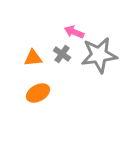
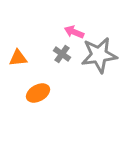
orange triangle: moved 15 px left
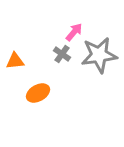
pink arrow: rotated 108 degrees clockwise
orange triangle: moved 3 px left, 3 px down
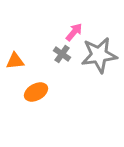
orange ellipse: moved 2 px left, 1 px up
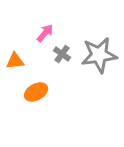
pink arrow: moved 29 px left, 1 px down
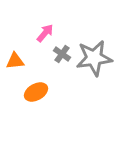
gray star: moved 5 px left, 3 px down
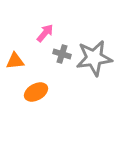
gray cross: rotated 18 degrees counterclockwise
